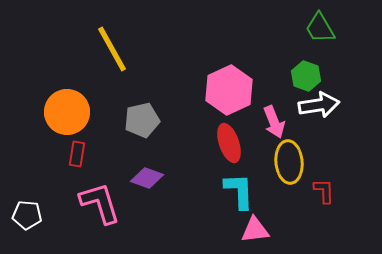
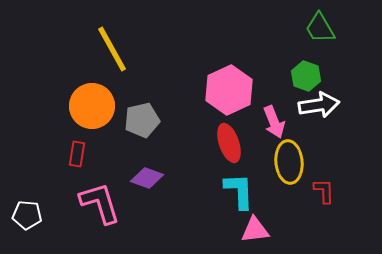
orange circle: moved 25 px right, 6 px up
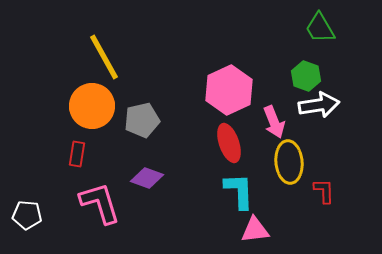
yellow line: moved 8 px left, 8 px down
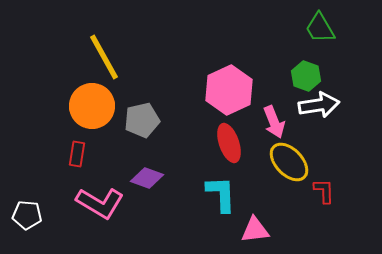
yellow ellipse: rotated 39 degrees counterclockwise
cyan L-shape: moved 18 px left, 3 px down
pink L-shape: rotated 138 degrees clockwise
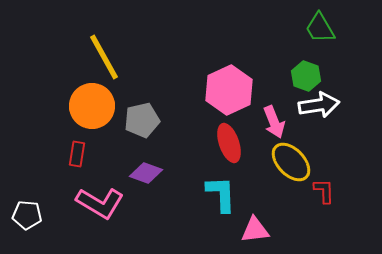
yellow ellipse: moved 2 px right
purple diamond: moved 1 px left, 5 px up
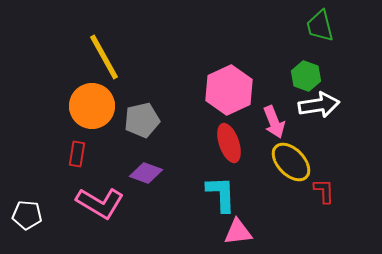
green trapezoid: moved 2 px up; rotated 16 degrees clockwise
pink triangle: moved 17 px left, 2 px down
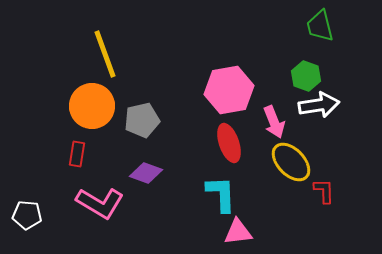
yellow line: moved 1 px right, 3 px up; rotated 9 degrees clockwise
pink hexagon: rotated 15 degrees clockwise
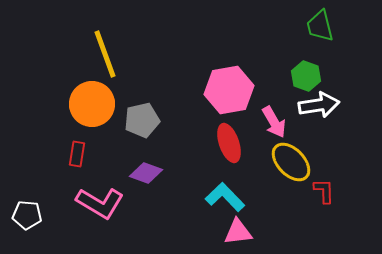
orange circle: moved 2 px up
pink arrow: rotated 8 degrees counterclockwise
cyan L-shape: moved 4 px right, 3 px down; rotated 42 degrees counterclockwise
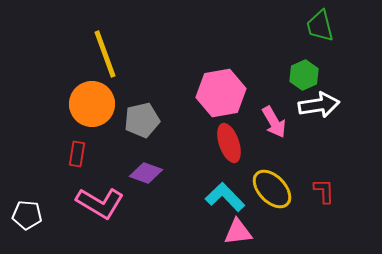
green hexagon: moved 2 px left, 1 px up; rotated 16 degrees clockwise
pink hexagon: moved 8 px left, 3 px down
yellow ellipse: moved 19 px left, 27 px down
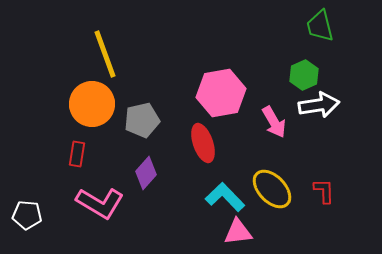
red ellipse: moved 26 px left
purple diamond: rotated 68 degrees counterclockwise
